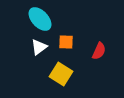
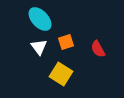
orange square: rotated 21 degrees counterclockwise
white triangle: rotated 30 degrees counterclockwise
red semicircle: moved 1 px left, 2 px up; rotated 126 degrees clockwise
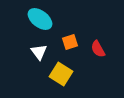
cyan ellipse: rotated 10 degrees counterclockwise
orange square: moved 4 px right
white triangle: moved 5 px down
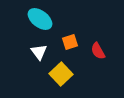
red semicircle: moved 2 px down
yellow square: rotated 15 degrees clockwise
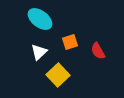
white triangle: rotated 24 degrees clockwise
yellow square: moved 3 px left, 1 px down
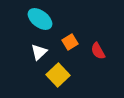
orange square: rotated 14 degrees counterclockwise
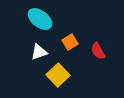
white triangle: rotated 24 degrees clockwise
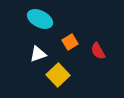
cyan ellipse: rotated 10 degrees counterclockwise
white triangle: moved 1 px left, 2 px down
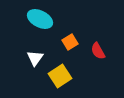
white triangle: moved 3 px left, 4 px down; rotated 36 degrees counterclockwise
yellow square: moved 2 px right, 1 px down; rotated 10 degrees clockwise
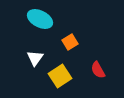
red semicircle: moved 19 px down
